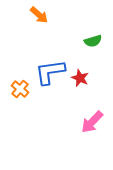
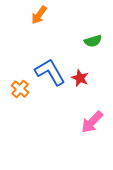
orange arrow: rotated 84 degrees clockwise
blue L-shape: rotated 68 degrees clockwise
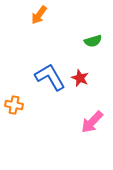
blue L-shape: moved 5 px down
orange cross: moved 6 px left, 16 px down; rotated 30 degrees counterclockwise
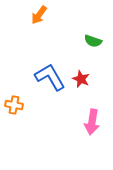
green semicircle: rotated 36 degrees clockwise
red star: moved 1 px right, 1 px down
pink arrow: rotated 35 degrees counterclockwise
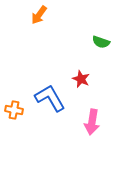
green semicircle: moved 8 px right, 1 px down
blue L-shape: moved 21 px down
orange cross: moved 5 px down
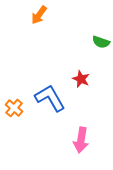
orange cross: moved 2 px up; rotated 30 degrees clockwise
pink arrow: moved 11 px left, 18 px down
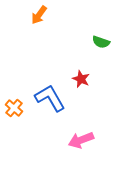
pink arrow: rotated 60 degrees clockwise
